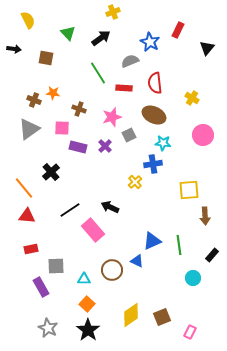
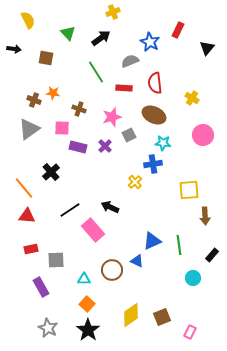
green line at (98, 73): moved 2 px left, 1 px up
gray square at (56, 266): moved 6 px up
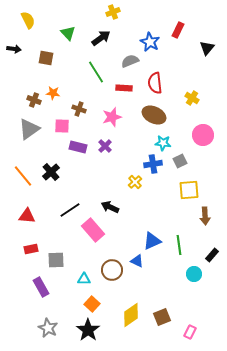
pink square at (62, 128): moved 2 px up
gray square at (129, 135): moved 51 px right, 26 px down
orange line at (24, 188): moved 1 px left, 12 px up
cyan circle at (193, 278): moved 1 px right, 4 px up
orange square at (87, 304): moved 5 px right
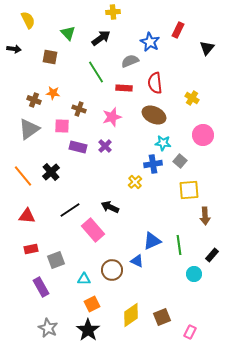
yellow cross at (113, 12): rotated 16 degrees clockwise
brown square at (46, 58): moved 4 px right, 1 px up
gray square at (180, 161): rotated 24 degrees counterclockwise
gray square at (56, 260): rotated 18 degrees counterclockwise
orange square at (92, 304): rotated 21 degrees clockwise
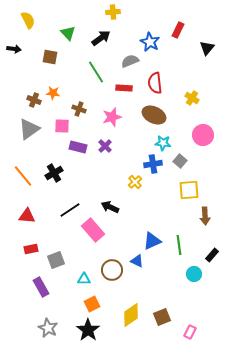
black cross at (51, 172): moved 3 px right, 1 px down; rotated 12 degrees clockwise
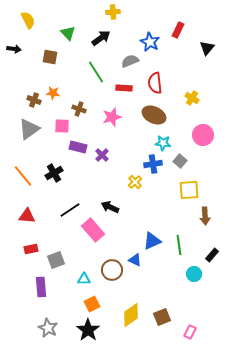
purple cross at (105, 146): moved 3 px left, 9 px down
blue triangle at (137, 261): moved 2 px left, 1 px up
purple rectangle at (41, 287): rotated 24 degrees clockwise
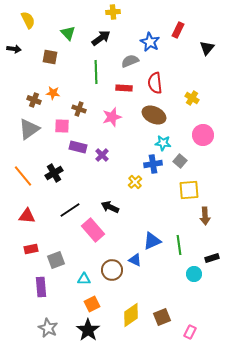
green line at (96, 72): rotated 30 degrees clockwise
black rectangle at (212, 255): moved 3 px down; rotated 32 degrees clockwise
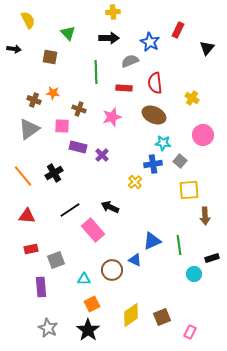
black arrow at (101, 38): moved 8 px right; rotated 36 degrees clockwise
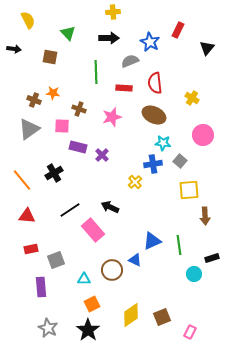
orange line at (23, 176): moved 1 px left, 4 px down
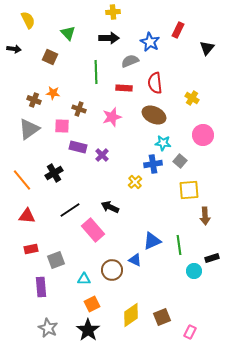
brown square at (50, 57): rotated 14 degrees clockwise
cyan circle at (194, 274): moved 3 px up
